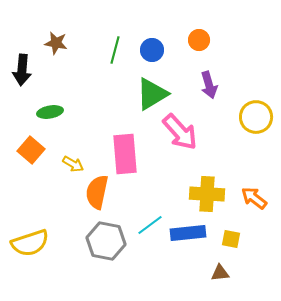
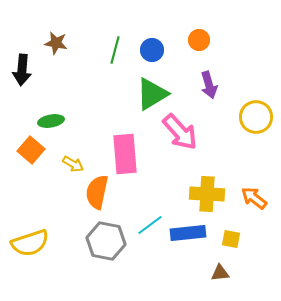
green ellipse: moved 1 px right, 9 px down
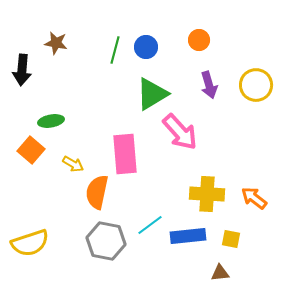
blue circle: moved 6 px left, 3 px up
yellow circle: moved 32 px up
blue rectangle: moved 3 px down
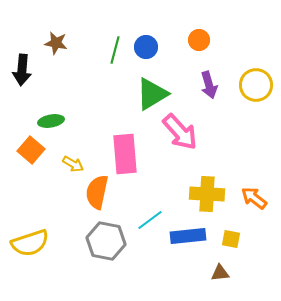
cyan line: moved 5 px up
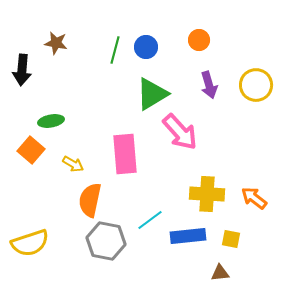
orange semicircle: moved 7 px left, 8 px down
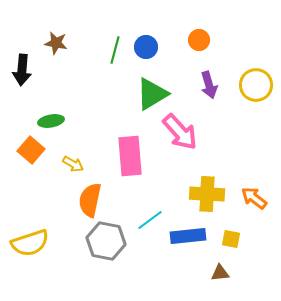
pink rectangle: moved 5 px right, 2 px down
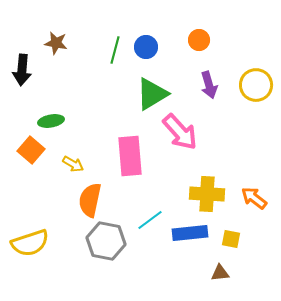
blue rectangle: moved 2 px right, 3 px up
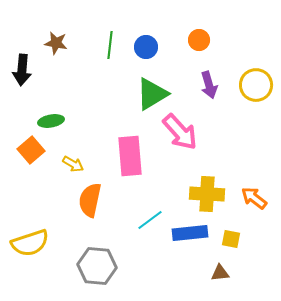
green line: moved 5 px left, 5 px up; rotated 8 degrees counterclockwise
orange square: rotated 8 degrees clockwise
gray hexagon: moved 9 px left, 25 px down; rotated 6 degrees counterclockwise
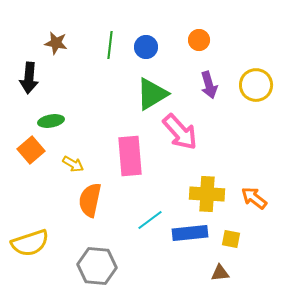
black arrow: moved 7 px right, 8 px down
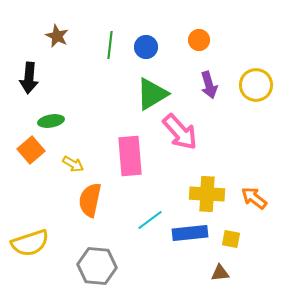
brown star: moved 1 px right, 7 px up; rotated 15 degrees clockwise
